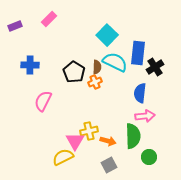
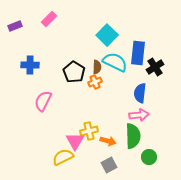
pink arrow: moved 6 px left, 1 px up
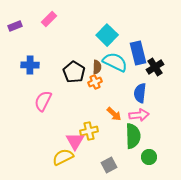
blue rectangle: rotated 20 degrees counterclockwise
orange arrow: moved 6 px right, 27 px up; rotated 28 degrees clockwise
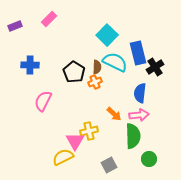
green circle: moved 2 px down
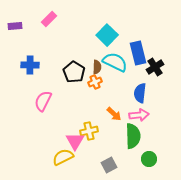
purple rectangle: rotated 16 degrees clockwise
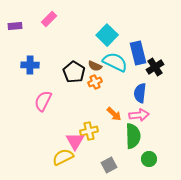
brown semicircle: moved 2 px left, 1 px up; rotated 112 degrees clockwise
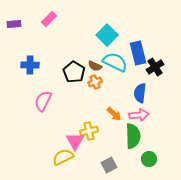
purple rectangle: moved 1 px left, 2 px up
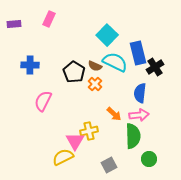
pink rectangle: rotated 21 degrees counterclockwise
orange cross: moved 2 px down; rotated 24 degrees counterclockwise
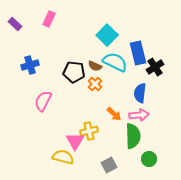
purple rectangle: moved 1 px right; rotated 48 degrees clockwise
blue cross: rotated 18 degrees counterclockwise
black pentagon: rotated 25 degrees counterclockwise
yellow semicircle: rotated 40 degrees clockwise
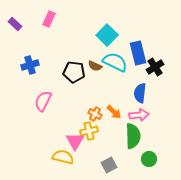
orange cross: moved 30 px down; rotated 16 degrees counterclockwise
orange arrow: moved 2 px up
